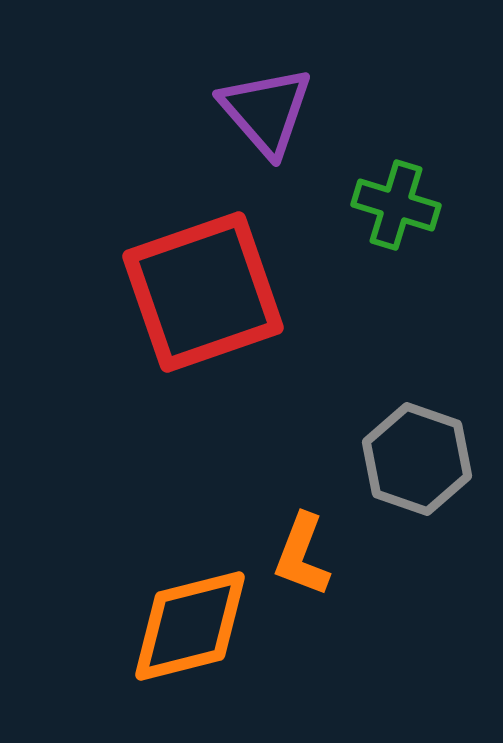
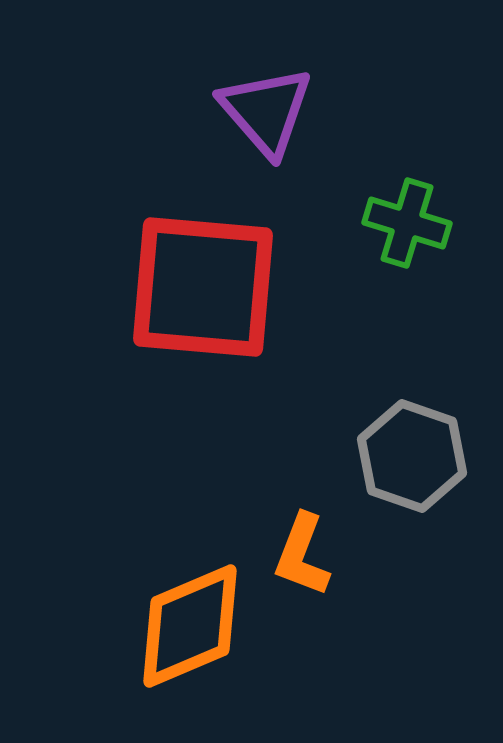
green cross: moved 11 px right, 18 px down
red square: moved 5 px up; rotated 24 degrees clockwise
gray hexagon: moved 5 px left, 3 px up
orange diamond: rotated 9 degrees counterclockwise
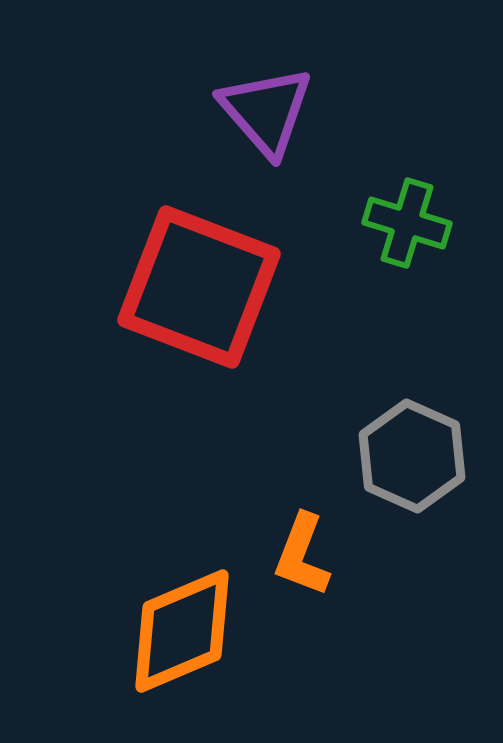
red square: moved 4 px left; rotated 16 degrees clockwise
gray hexagon: rotated 5 degrees clockwise
orange diamond: moved 8 px left, 5 px down
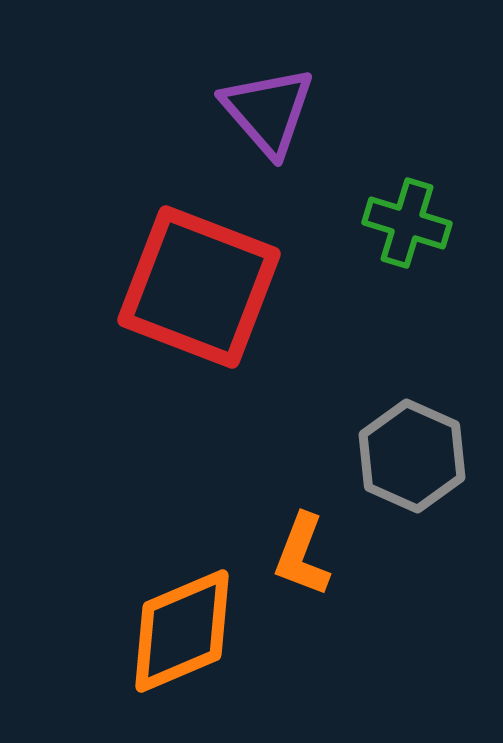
purple triangle: moved 2 px right
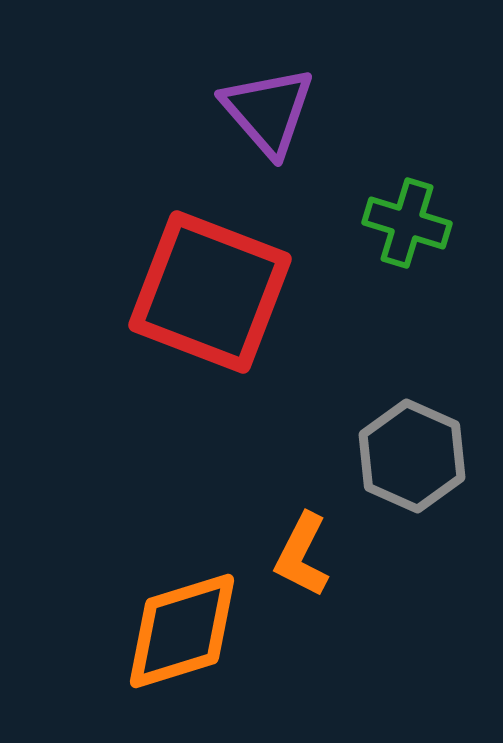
red square: moved 11 px right, 5 px down
orange L-shape: rotated 6 degrees clockwise
orange diamond: rotated 6 degrees clockwise
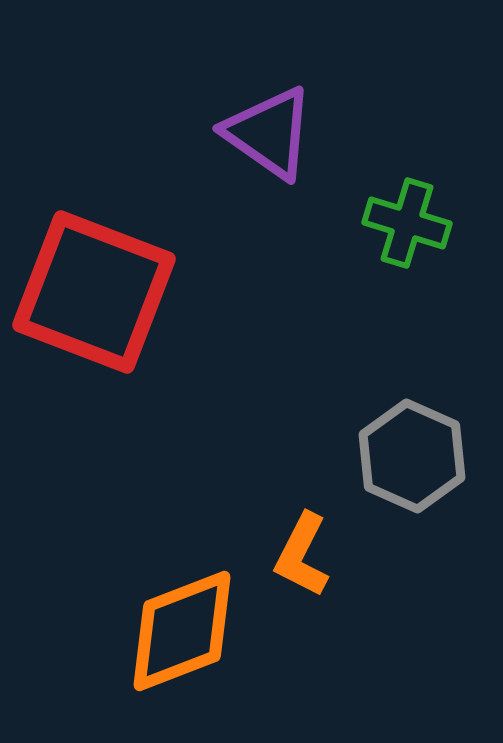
purple triangle: moved 1 px right, 22 px down; rotated 14 degrees counterclockwise
red square: moved 116 px left
orange diamond: rotated 4 degrees counterclockwise
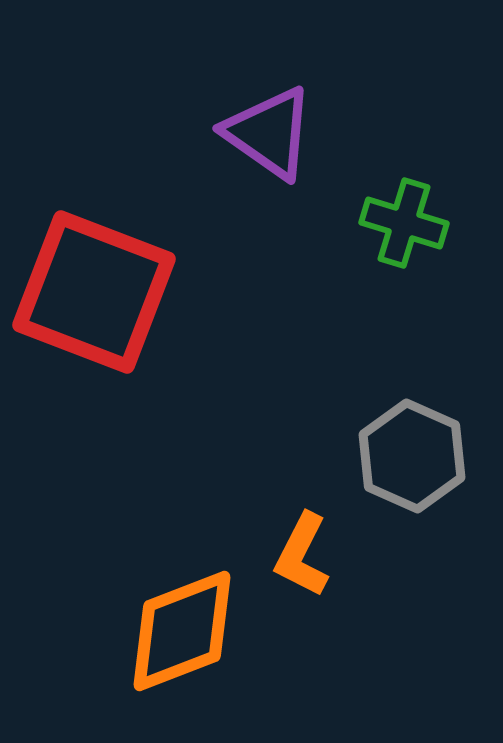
green cross: moved 3 px left
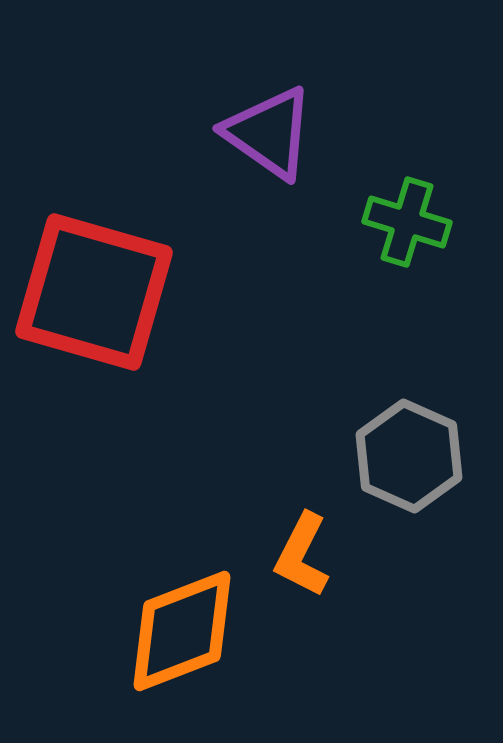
green cross: moved 3 px right, 1 px up
red square: rotated 5 degrees counterclockwise
gray hexagon: moved 3 px left
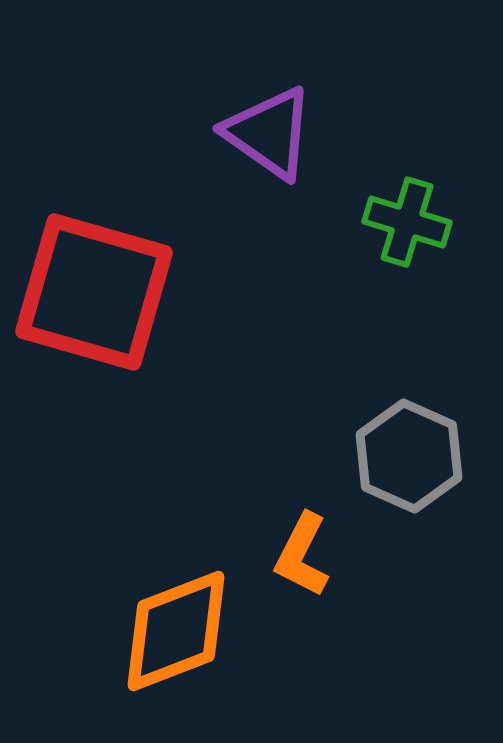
orange diamond: moved 6 px left
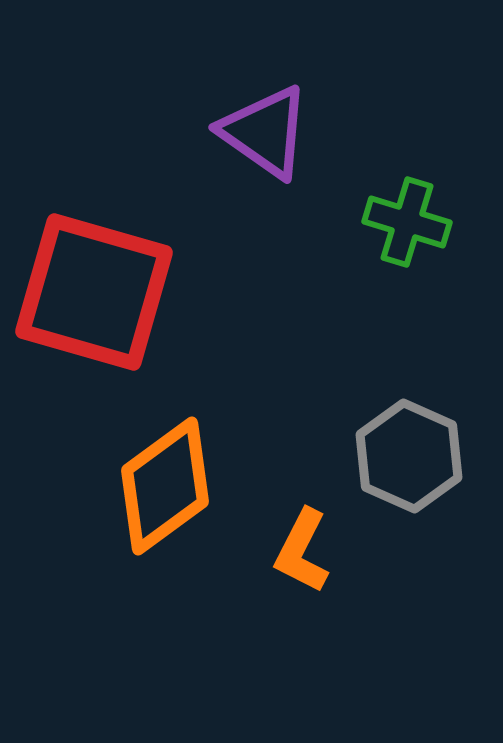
purple triangle: moved 4 px left, 1 px up
orange L-shape: moved 4 px up
orange diamond: moved 11 px left, 145 px up; rotated 15 degrees counterclockwise
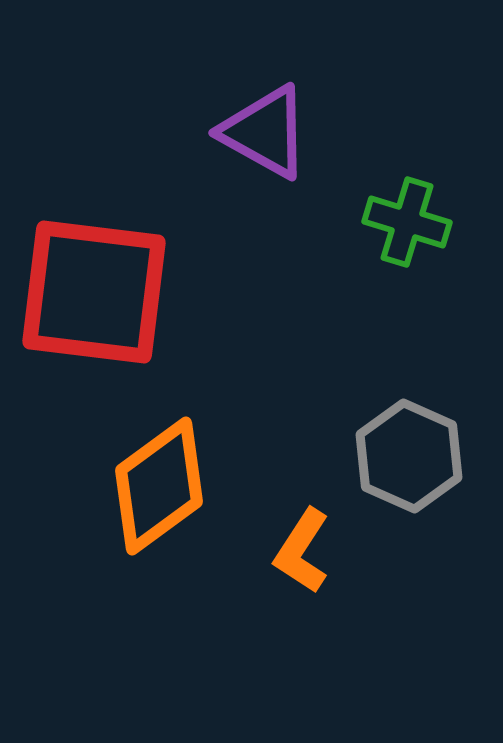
purple triangle: rotated 6 degrees counterclockwise
red square: rotated 9 degrees counterclockwise
orange diamond: moved 6 px left
orange L-shape: rotated 6 degrees clockwise
